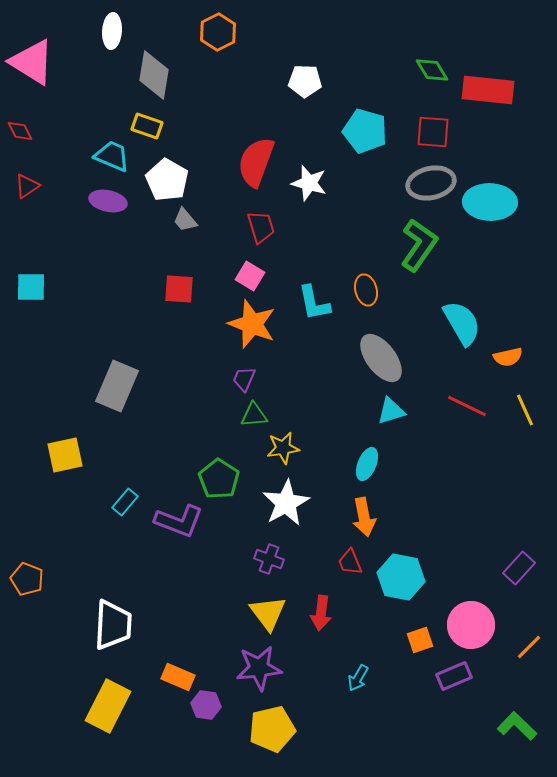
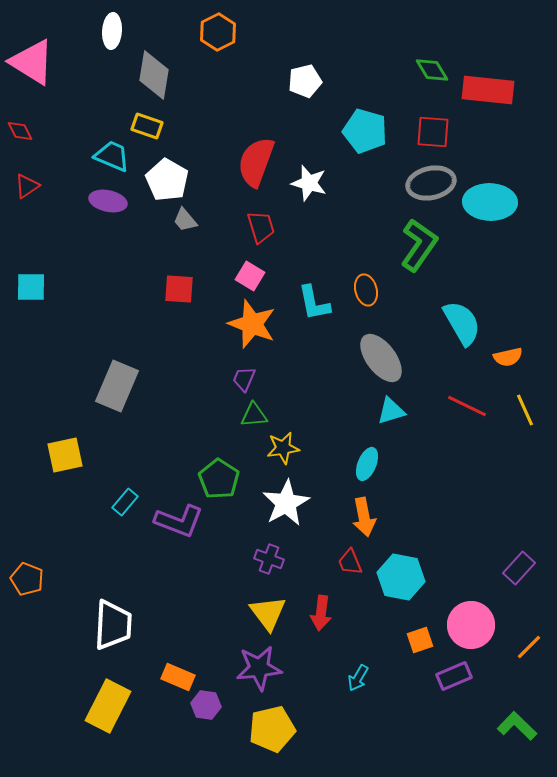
white pentagon at (305, 81): rotated 16 degrees counterclockwise
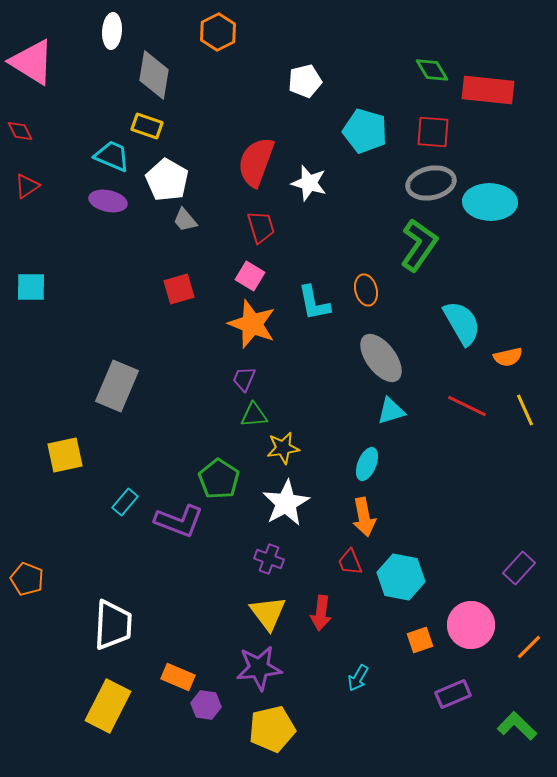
red square at (179, 289): rotated 20 degrees counterclockwise
purple rectangle at (454, 676): moved 1 px left, 18 px down
